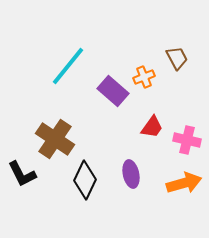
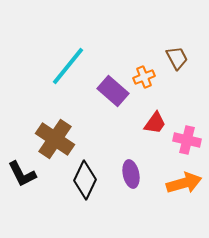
red trapezoid: moved 3 px right, 4 px up
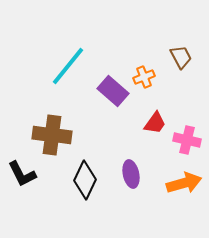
brown trapezoid: moved 4 px right, 1 px up
brown cross: moved 3 px left, 4 px up; rotated 27 degrees counterclockwise
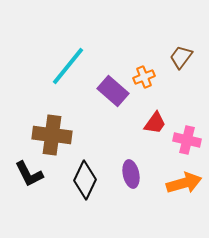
brown trapezoid: rotated 115 degrees counterclockwise
black L-shape: moved 7 px right
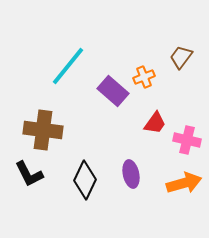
brown cross: moved 9 px left, 5 px up
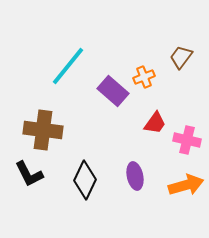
purple ellipse: moved 4 px right, 2 px down
orange arrow: moved 2 px right, 2 px down
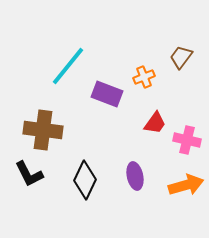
purple rectangle: moved 6 px left, 3 px down; rotated 20 degrees counterclockwise
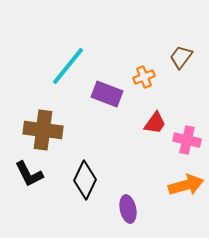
purple ellipse: moved 7 px left, 33 px down
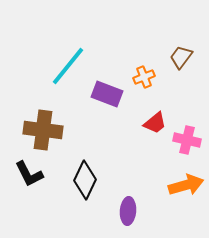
red trapezoid: rotated 15 degrees clockwise
purple ellipse: moved 2 px down; rotated 16 degrees clockwise
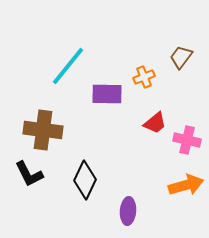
purple rectangle: rotated 20 degrees counterclockwise
